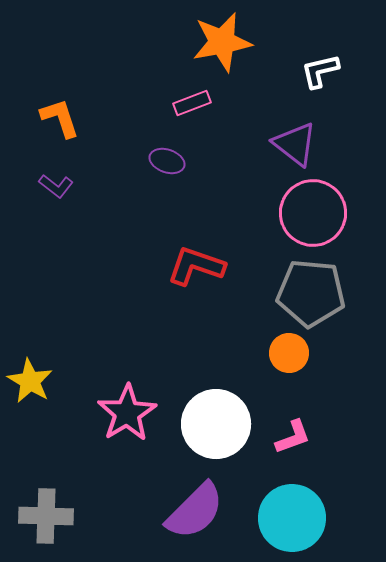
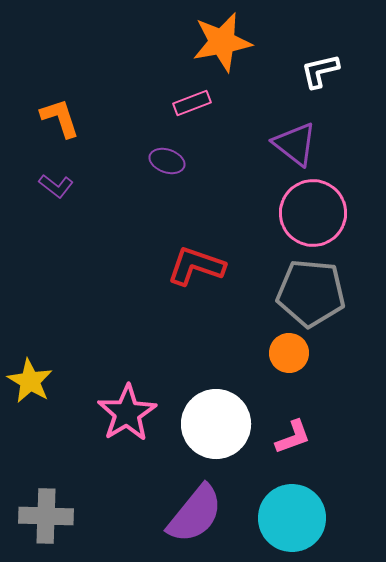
purple semicircle: moved 3 px down; rotated 6 degrees counterclockwise
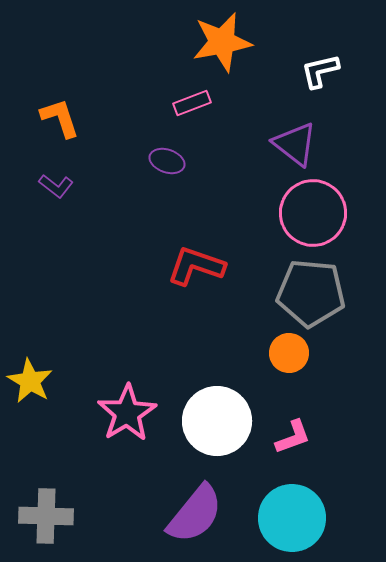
white circle: moved 1 px right, 3 px up
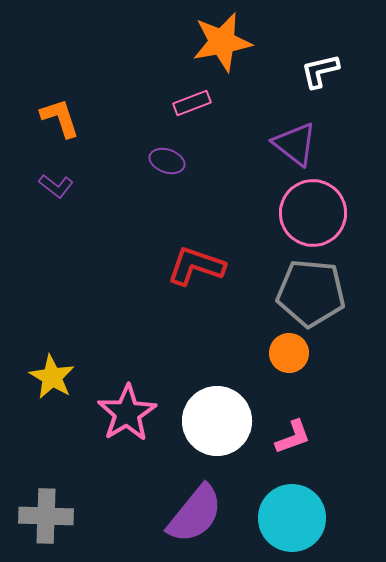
yellow star: moved 22 px right, 4 px up
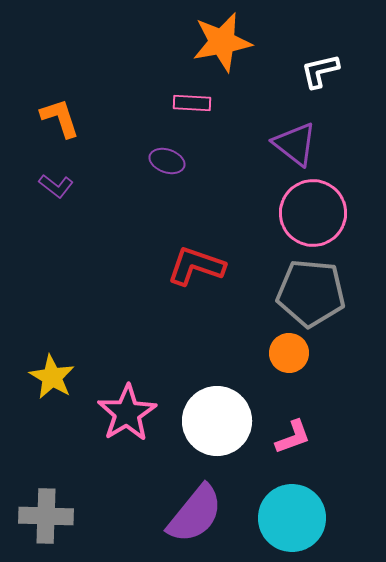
pink rectangle: rotated 24 degrees clockwise
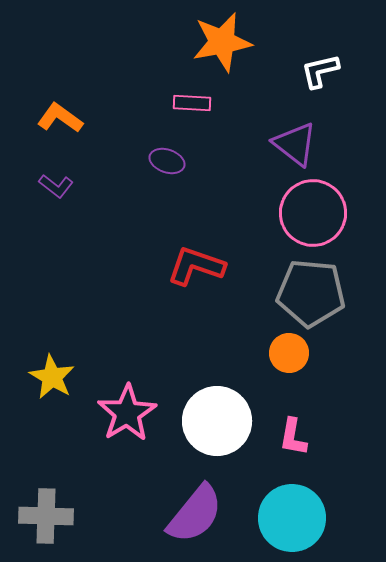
orange L-shape: rotated 36 degrees counterclockwise
pink L-shape: rotated 120 degrees clockwise
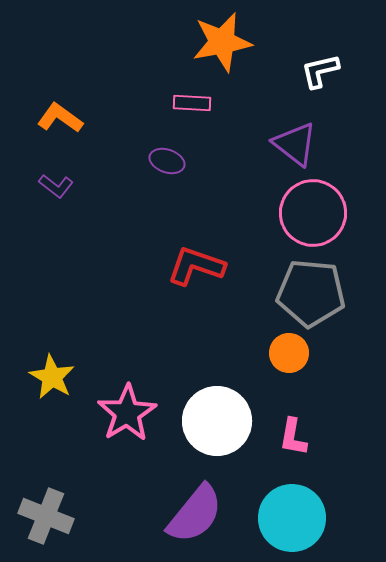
gray cross: rotated 20 degrees clockwise
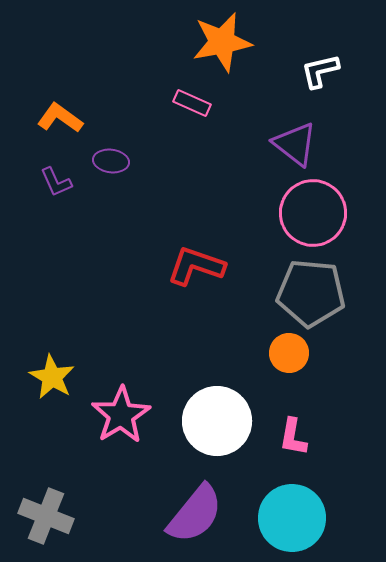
pink rectangle: rotated 21 degrees clockwise
purple ellipse: moved 56 px left; rotated 12 degrees counterclockwise
purple L-shape: moved 4 px up; rotated 28 degrees clockwise
pink star: moved 6 px left, 2 px down
